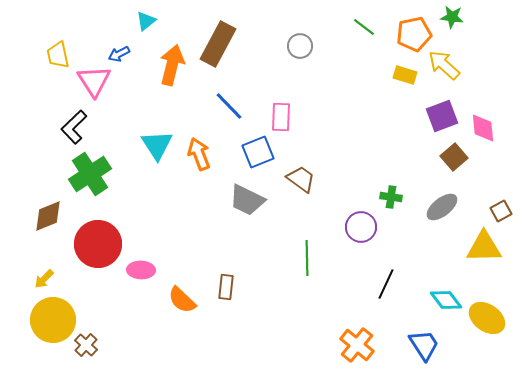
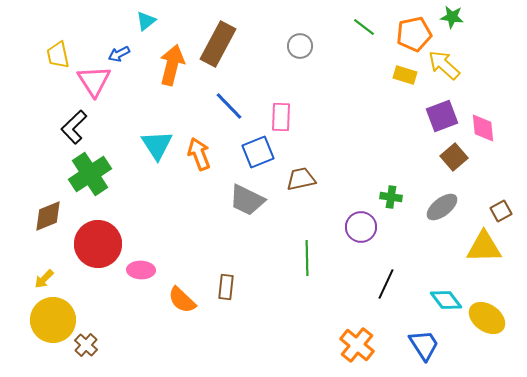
brown trapezoid at (301, 179): rotated 48 degrees counterclockwise
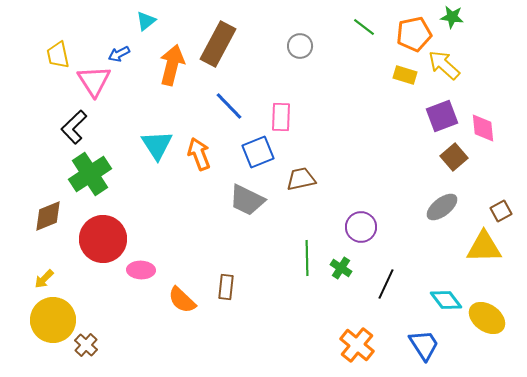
green cross at (391, 197): moved 50 px left, 71 px down; rotated 25 degrees clockwise
red circle at (98, 244): moved 5 px right, 5 px up
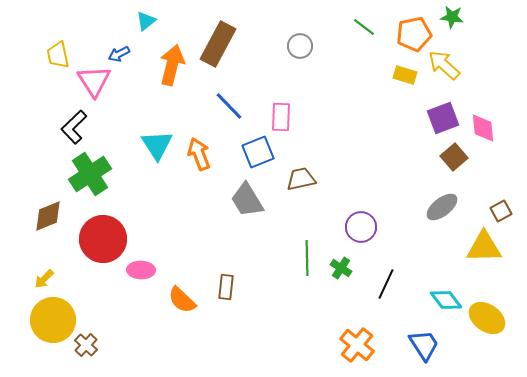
purple square at (442, 116): moved 1 px right, 2 px down
gray trapezoid at (247, 200): rotated 33 degrees clockwise
